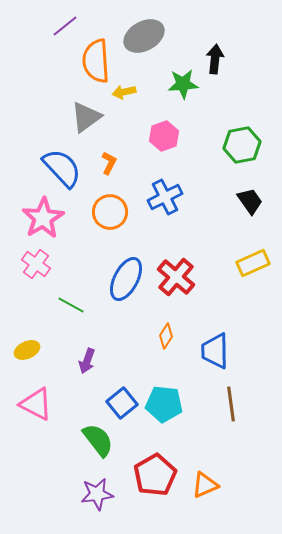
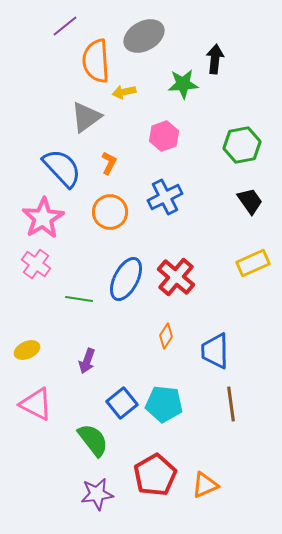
green line: moved 8 px right, 6 px up; rotated 20 degrees counterclockwise
green semicircle: moved 5 px left
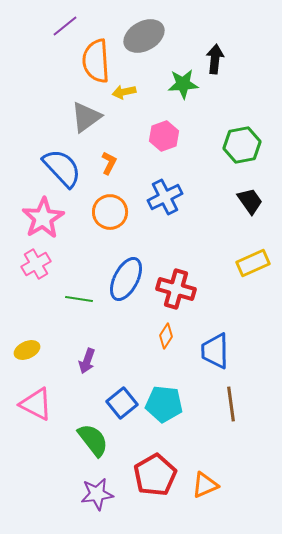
pink cross: rotated 24 degrees clockwise
red cross: moved 12 px down; rotated 24 degrees counterclockwise
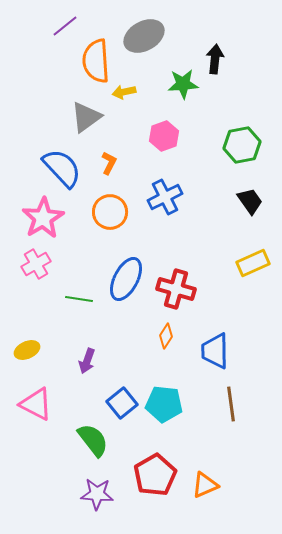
purple star: rotated 12 degrees clockwise
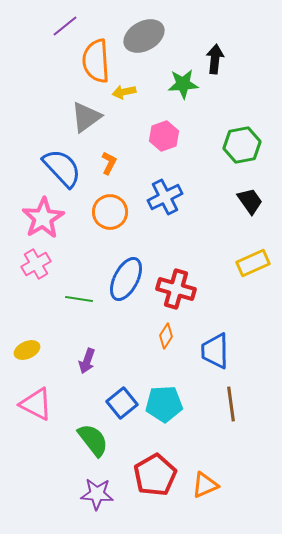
cyan pentagon: rotated 9 degrees counterclockwise
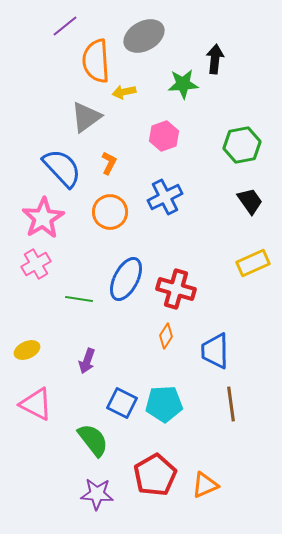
blue square: rotated 24 degrees counterclockwise
